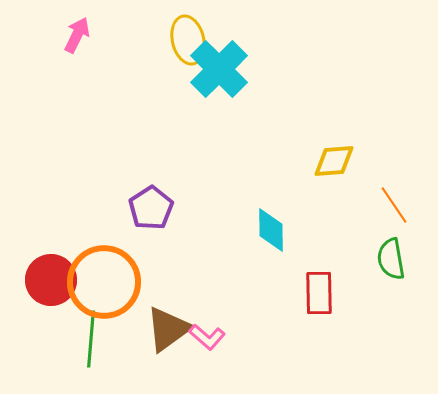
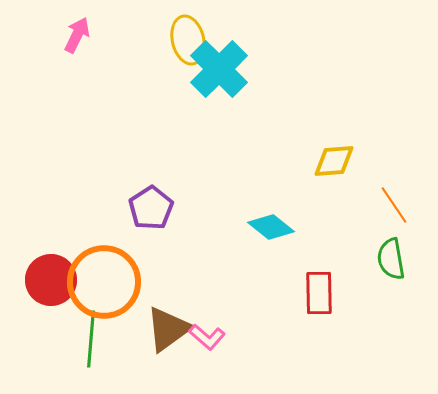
cyan diamond: moved 3 px up; rotated 51 degrees counterclockwise
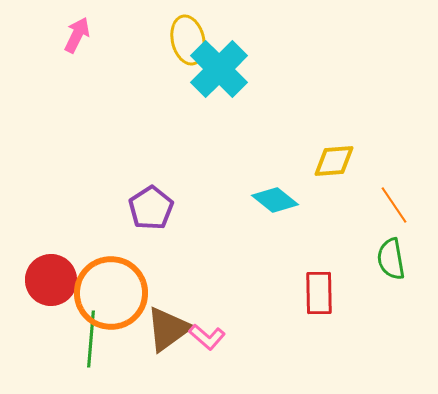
cyan diamond: moved 4 px right, 27 px up
orange circle: moved 7 px right, 11 px down
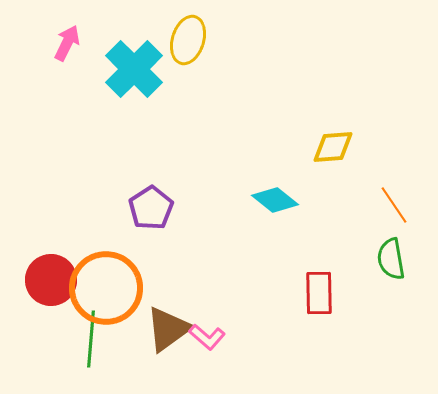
pink arrow: moved 10 px left, 8 px down
yellow ellipse: rotated 30 degrees clockwise
cyan cross: moved 85 px left
yellow diamond: moved 1 px left, 14 px up
orange circle: moved 5 px left, 5 px up
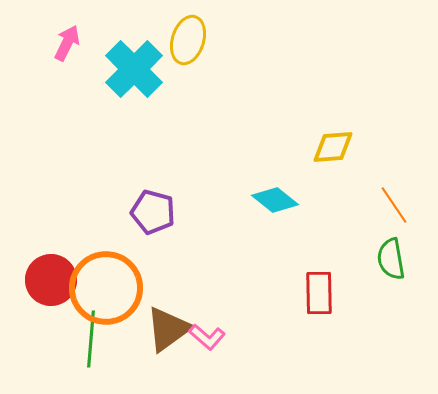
purple pentagon: moved 2 px right, 4 px down; rotated 24 degrees counterclockwise
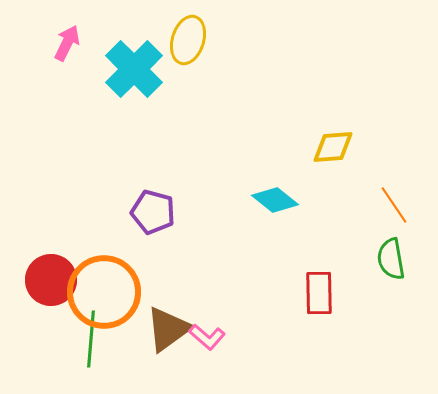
orange circle: moved 2 px left, 4 px down
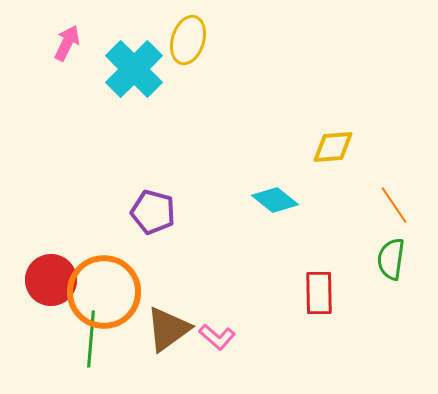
green semicircle: rotated 18 degrees clockwise
pink L-shape: moved 10 px right
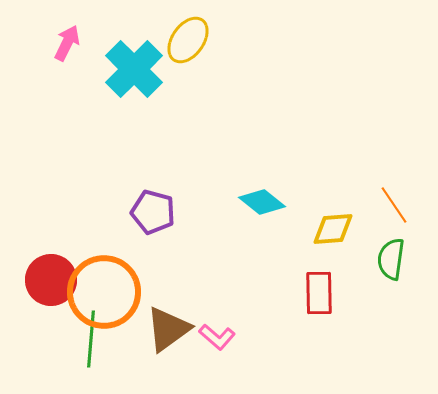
yellow ellipse: rotated 18 degrees clockwise
yellow diamond: moved 82 px down
cyan diamond: moved 13 px left, 2 px down
